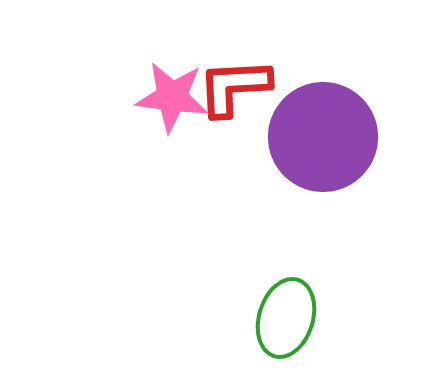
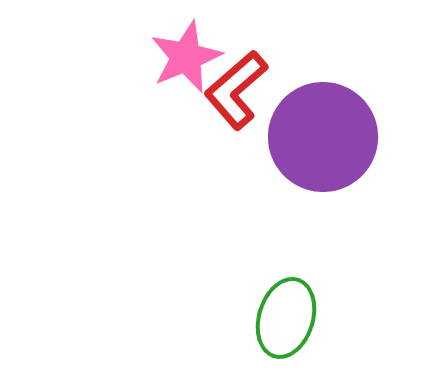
red L-shape: moved 2 px right, 3 px down; rotated 38 degrees counterclockwise
pink star: moved 14 px right, 40 px up; rotated 30 degrees counterclockwise
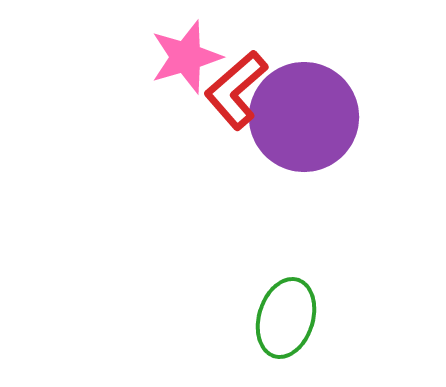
pink star: rotated 6 degrees clockwise
purple circle: moved 19 px left, 20 px up
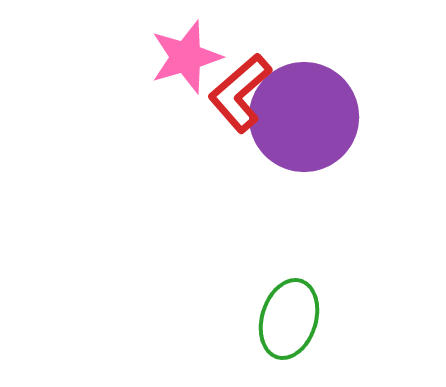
red L-shape: moved 4 px right, 3 px down
green ellipse: moved 3 px right, 1 px down
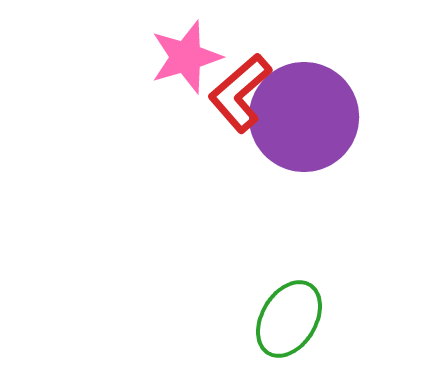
green ellipse: rotated 14 degrees clockwise
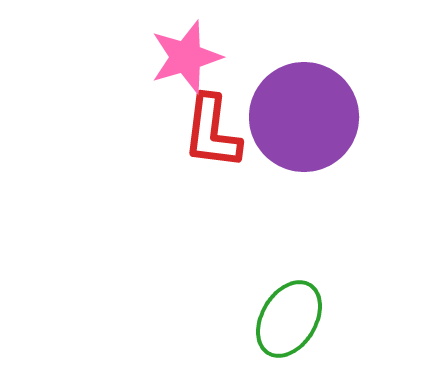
red L-shape: moved 28 px left, 39 px down; rotated 42 degrees counterclockwise
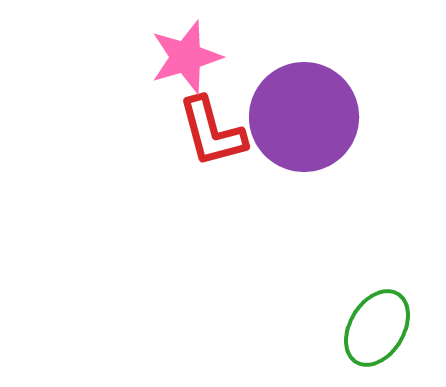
red L-shape: rotated 22 degrees counterclockwise
green ellipse: moved 88 px right, 9 px down
